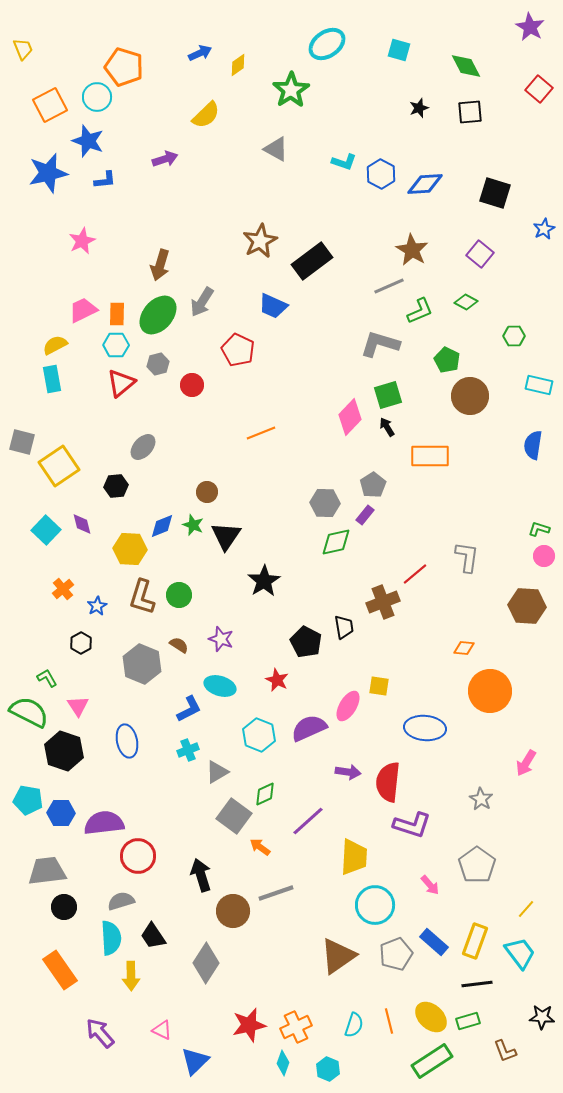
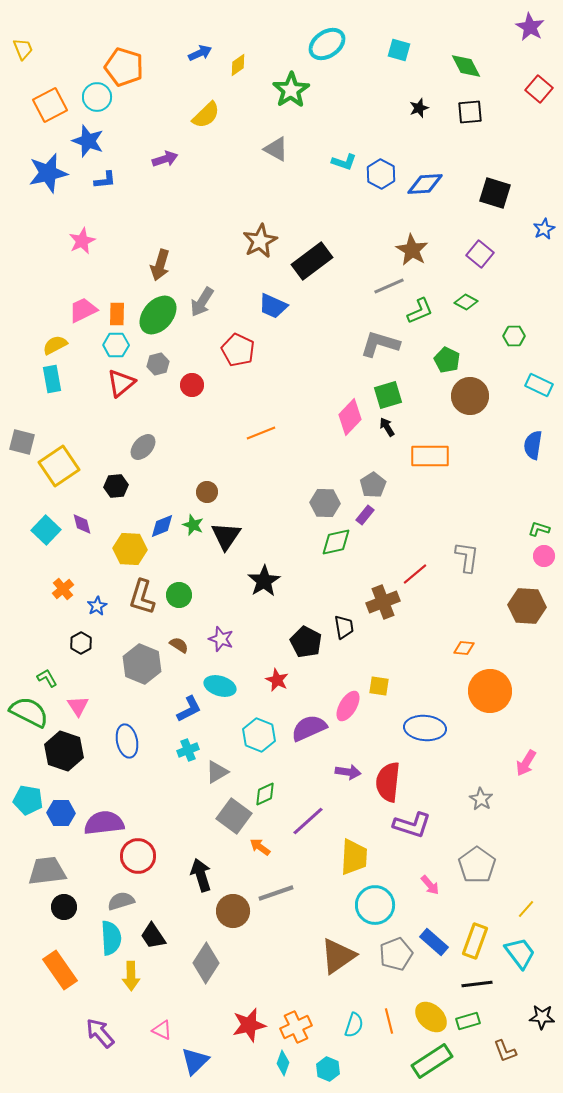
cyan rectangle at (539, 385): rotated 12 degrees clockwise
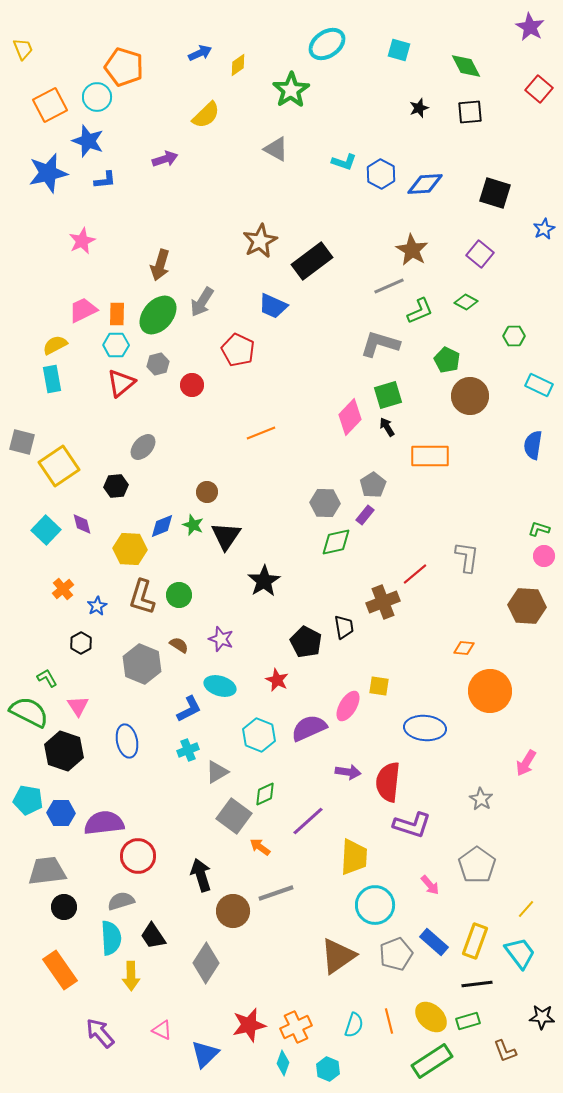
blue triangle at (195, 1061): moved 10 px right, 7 px up
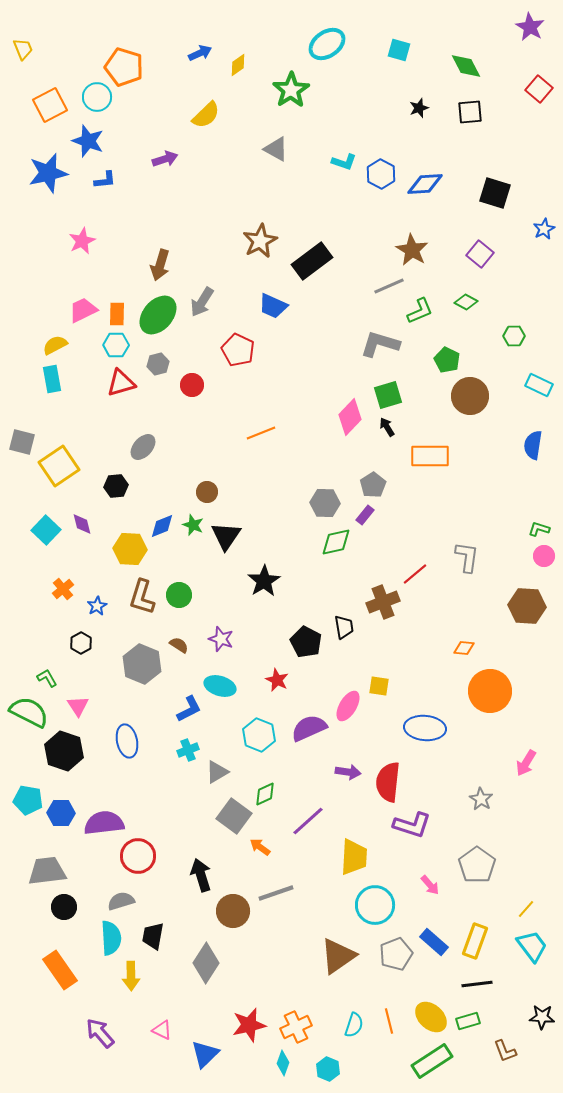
red triangle at (121, 383): rotated 24 degrees clockwise
black trapezoid at (153, 936): rotated 44 degrees clockwise
cyan trapezoid at (520, 953): moved 12 px right, 7 px up
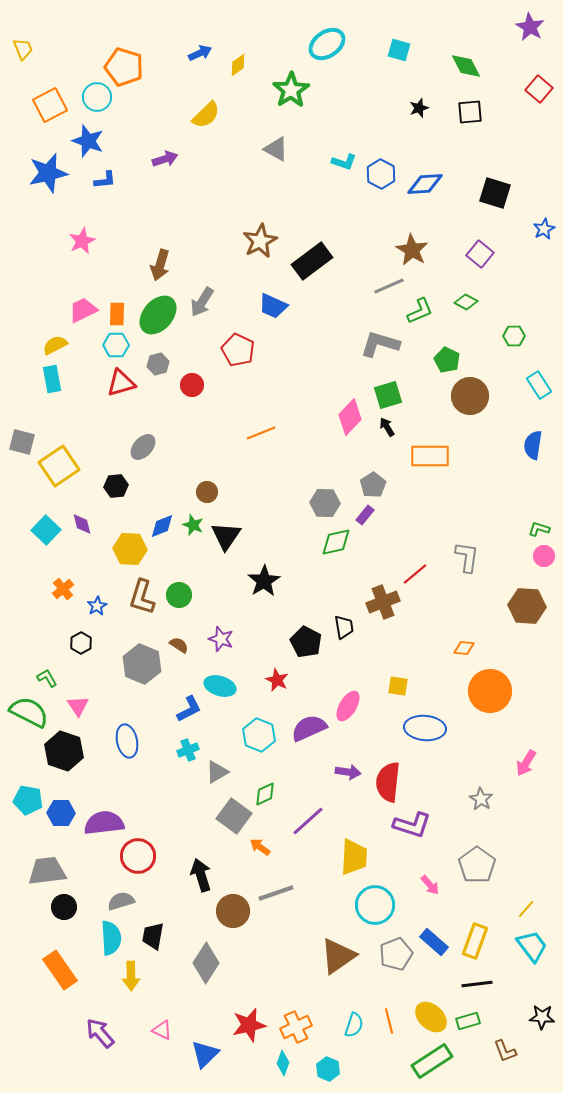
cyan rectangle at (539, 385): rotated 32 degrees clockwise
yellow square at (379, 686): moved 19 px right
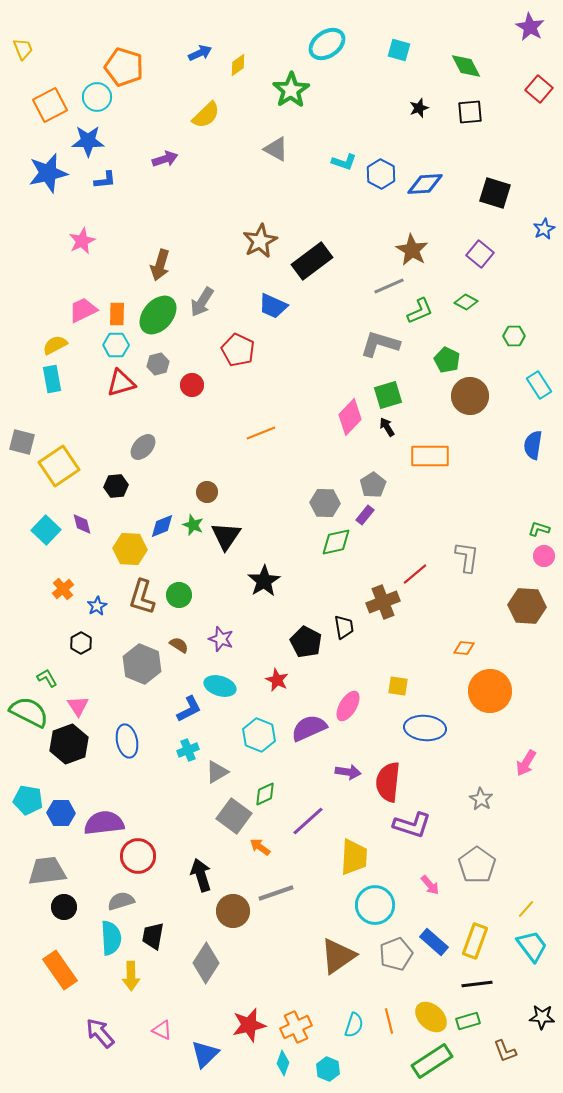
blue star at (88, 141): rotated 20 degrees counterclockwise
black hexagon at (64, 751): moved 5 px right, 7 px up; rotated 21 degrees clockwise
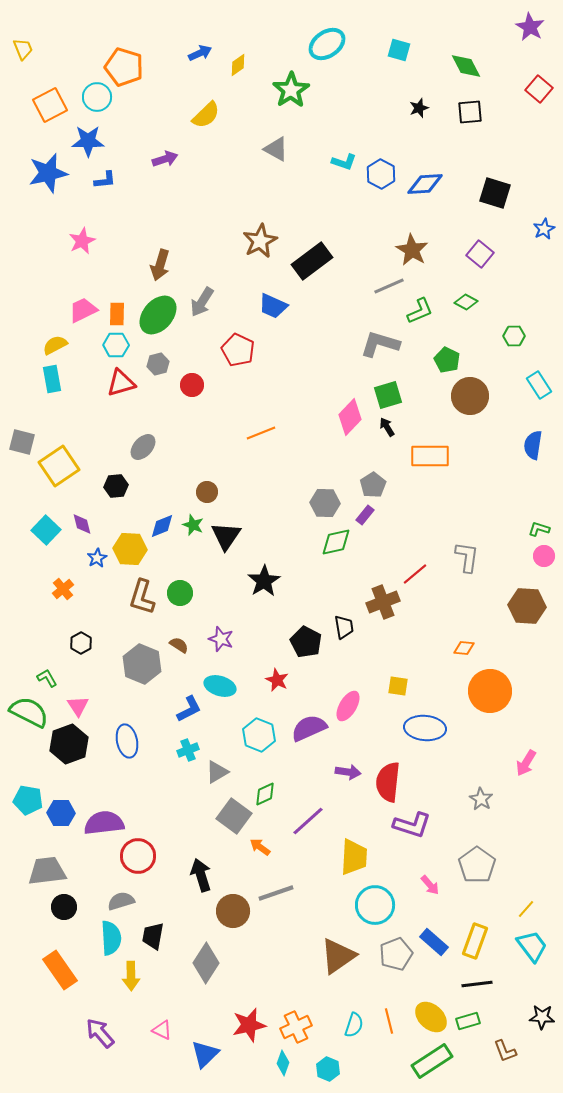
green circle at (179, 595): moved 1 px right, 2 px up
blue star at (97, 606): moved 48 px up
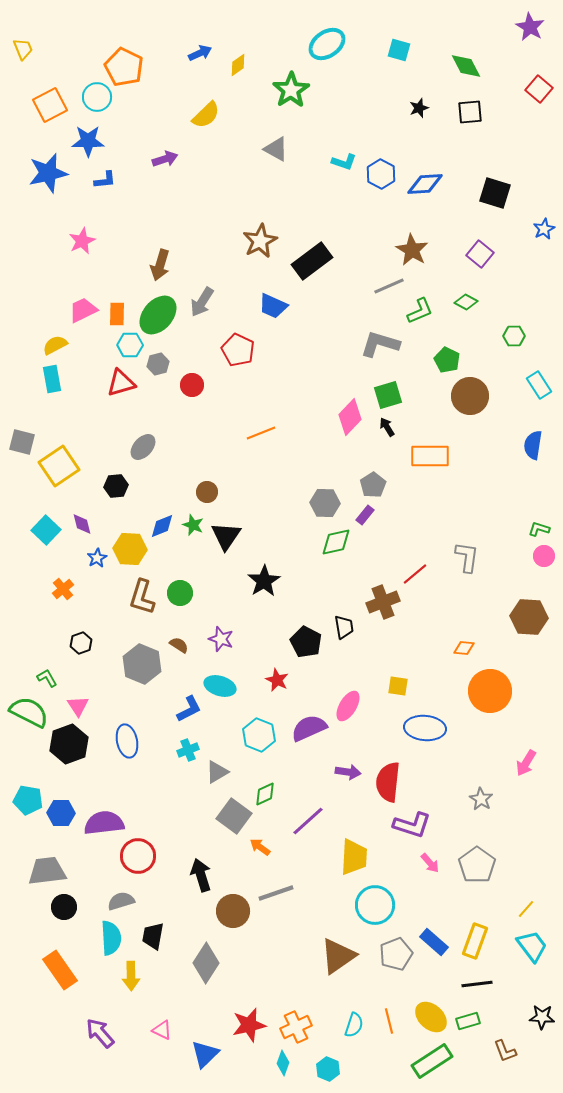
orange pentagon at (124, 67): rotated 9 degrees clockwise
cyan hexagon at (116, 345): moved 14 px right
brown hexagon at (527, 606): moved 2 px right, 11 px down
black hexagon at (81, 643): rotated 10 degrees clockwise
pink arrow at (430, 885): moved 22 px up
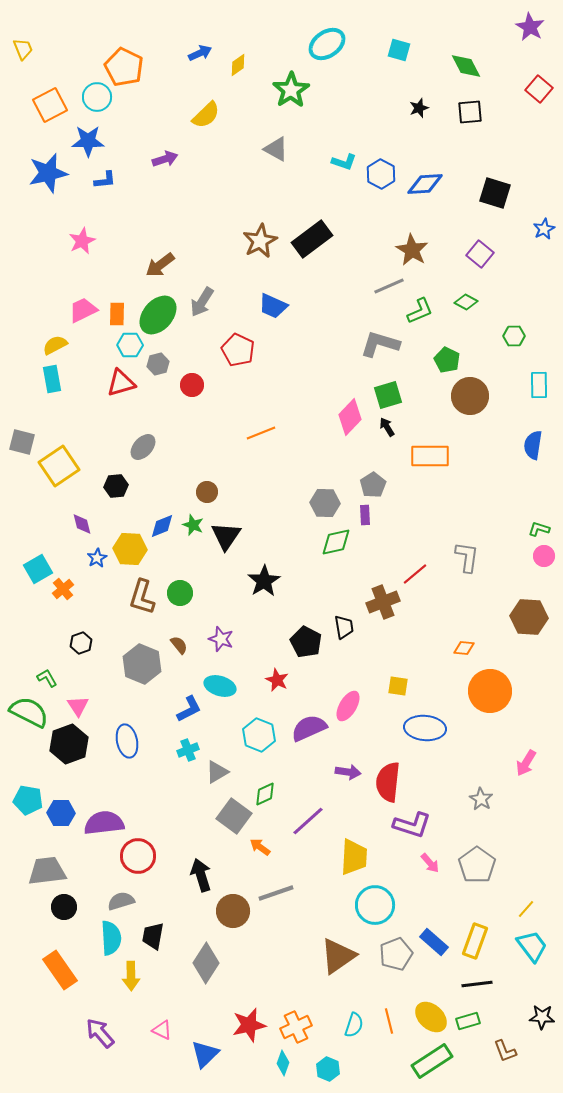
black rectangle at (312, 261): moved 22 px up
brown arrow at (160, 265): rotated 36 degrees clockwise
cyan rectangle at (539, 385): rotated 32 degrees clockwise
purple rectangle at (365, 515): rotated 42 degrees counterclockwise
cyan square at (46, 530): moved 8 px left, 39 px down; rotated 16 degrees clockwise
brown semicircle at (179, 645): rotated 18 degrees clockwise
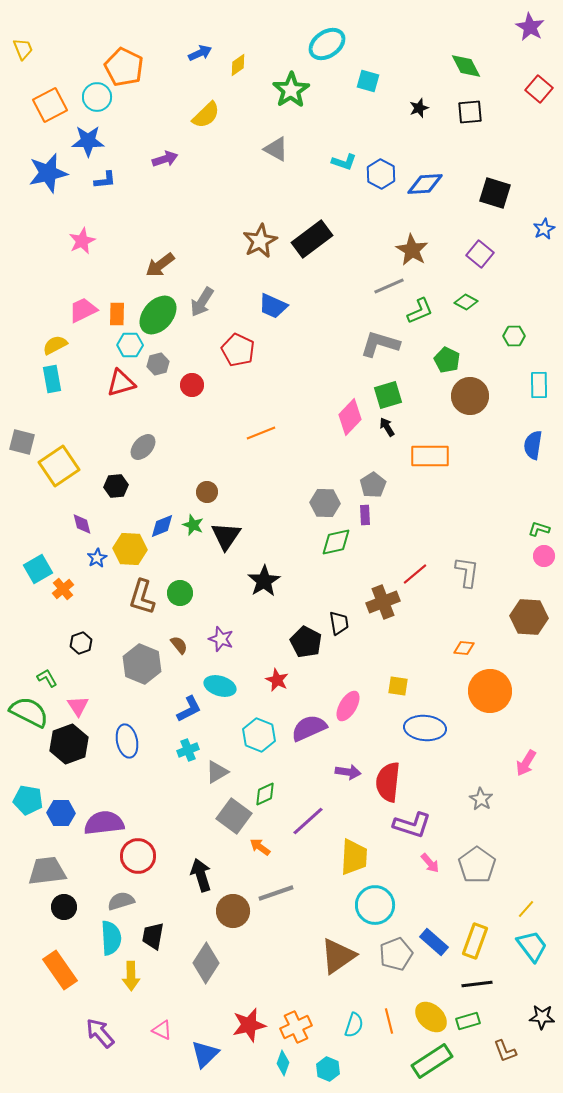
cyan square at (399, 50): moved 31 px left, 31 px down
gray L-shape at (467, 557): moved 15 px down
black trapezoid at (344, 627): moved 5 px left, 4 px up
